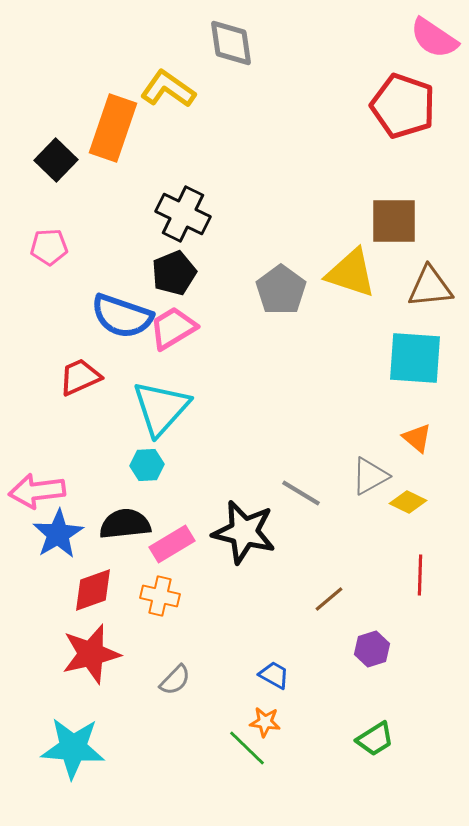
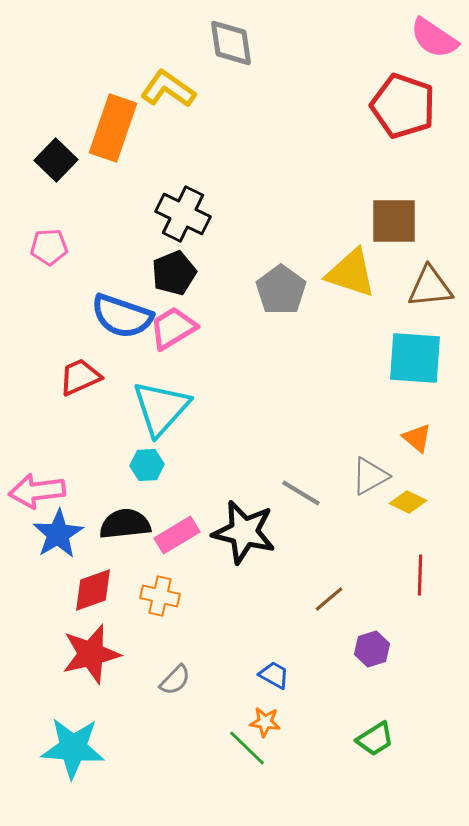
pink rectangle: moved 5 px right, 9 px up
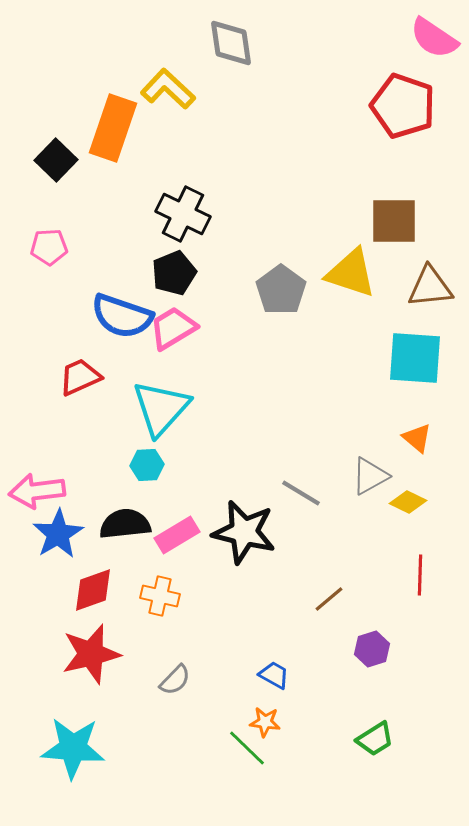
yellow L-shape: rotated 8 degrees clockwise
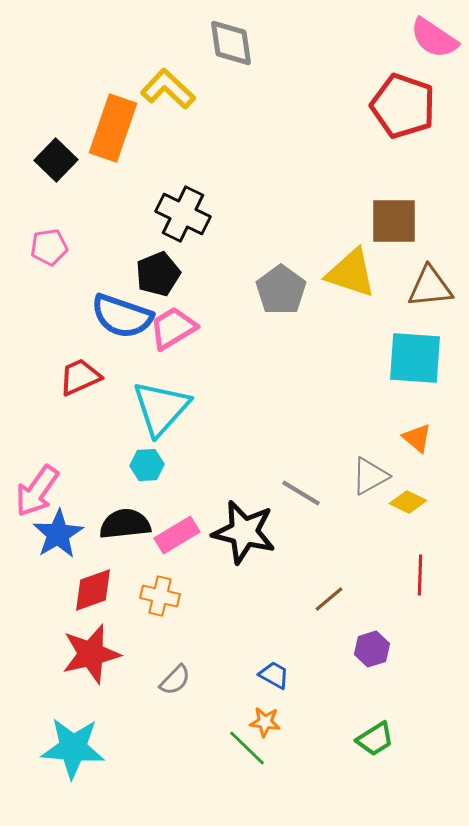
pink pentagon: rotated 6 degrees counterclockwise
black pentagon: moved 16 px left, 1 px down
pink arrow: rotated 48 degrees counterclockwise
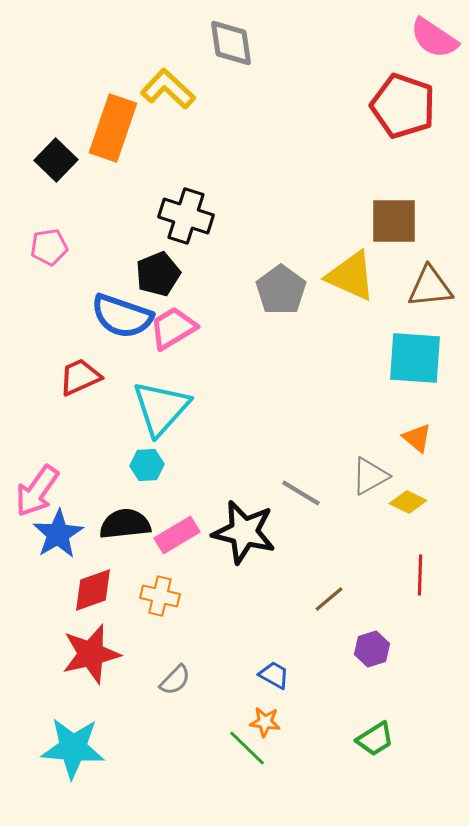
black cross: moved 3 px right, 2 px down; rotated 8 degrees counterclockwise
yellow triangle: moved 3 px down; rotated 6 degrees clockwise
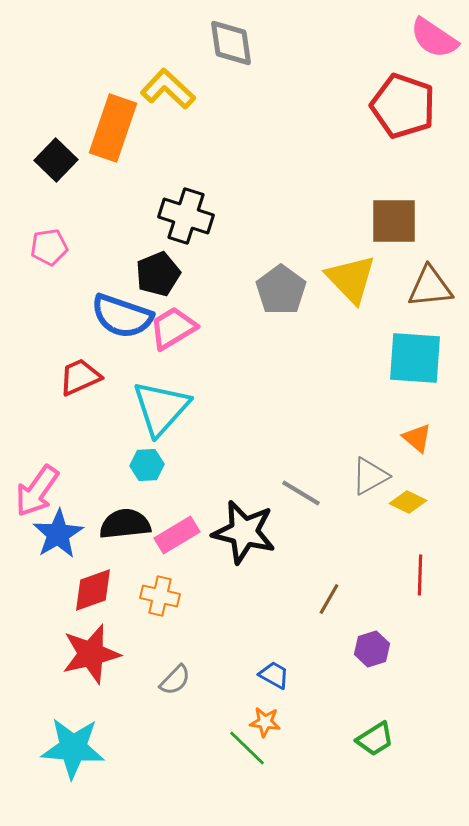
yellow triangle: moved 3 px down; rotated 22 degrees clockwise
brown line: rotated 20 degrees counterclockwise
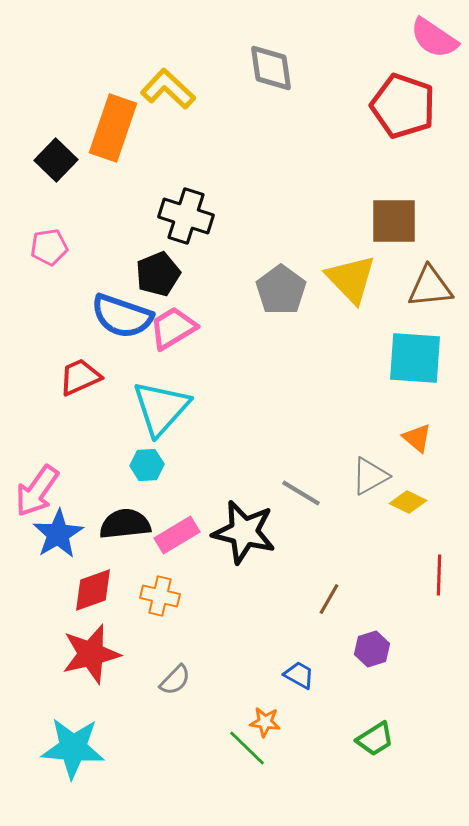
gray diamond: moved 40 px right, 25 px down
red line: moved 19 px right
blue trapezoid: moved 25 px right
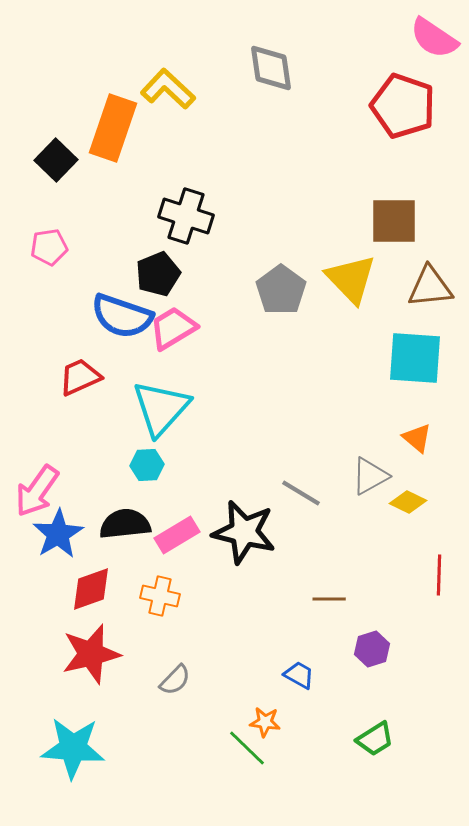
red diamond: moved 2 px left, 1 px up
brown line: rotated 60 degrees clockwise
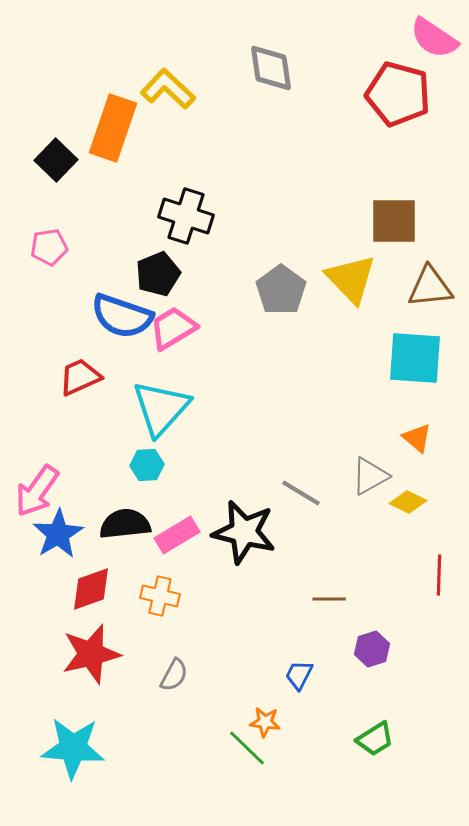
red pentagon: moved 5 px left, 12 px up; rotated 4 degrees counterclockwise
blue trapezoid: rotated 92 degrees counterclockwise
gray semicircle: moved 1 px left, 5 px up; rotated 16 degrees counterclockwise
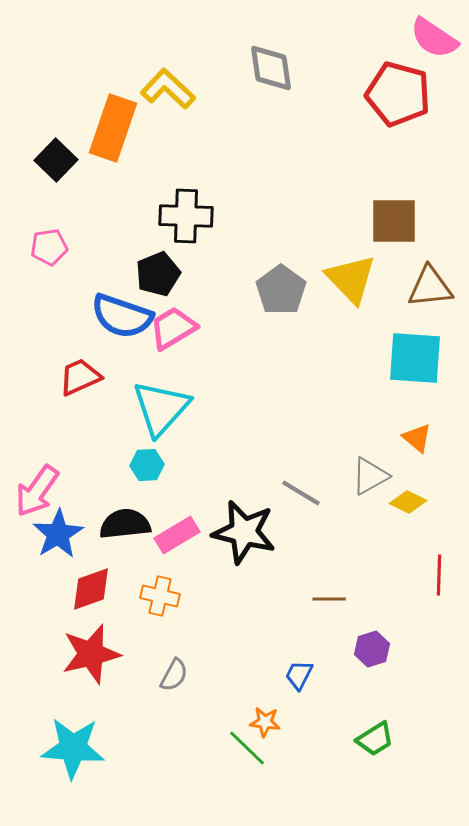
black cross: rotated 16 degrees counterclockwise
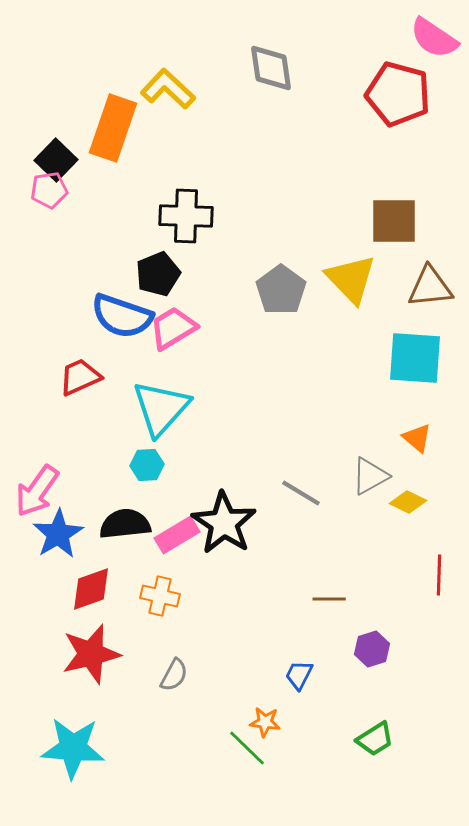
pink pentagon: moved 57 px up
black star: moved 20 px left, 9 px up; rotated 20 degrees clockwise
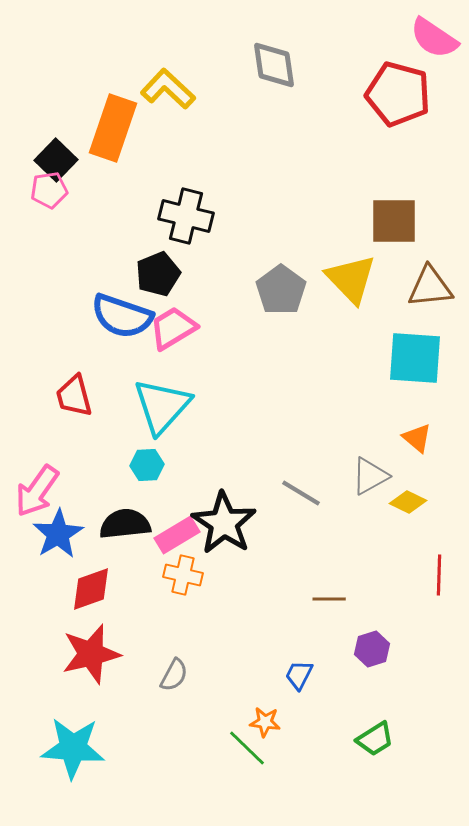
gray diamond: moved 3 px right, 3 px up
black cross: rotated 12 degrees clockwise
red trapezoid: moved 6 px left, 19 px down; rotated 81 degrees counterclockwise
cyan triangle: moved 1 px right, 2 px up
orange cross: moved 23 px right, 21 px up
